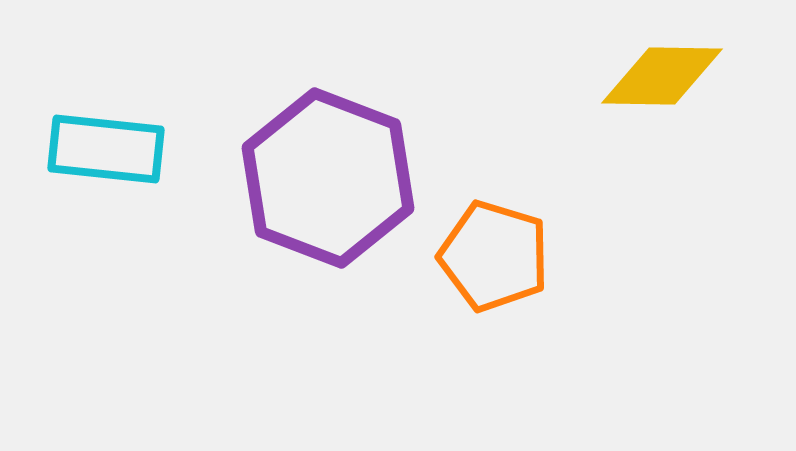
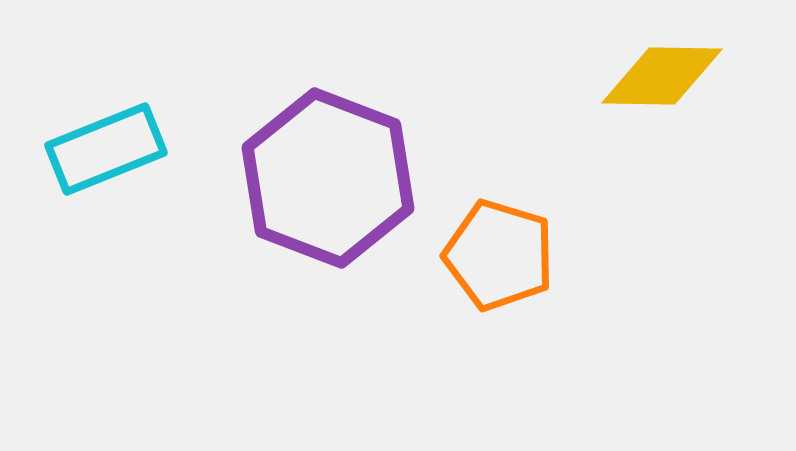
cyan rectangle: rotated 28 degrees counterclockwise
orange pentagon: moved 5 px right, 1 px up
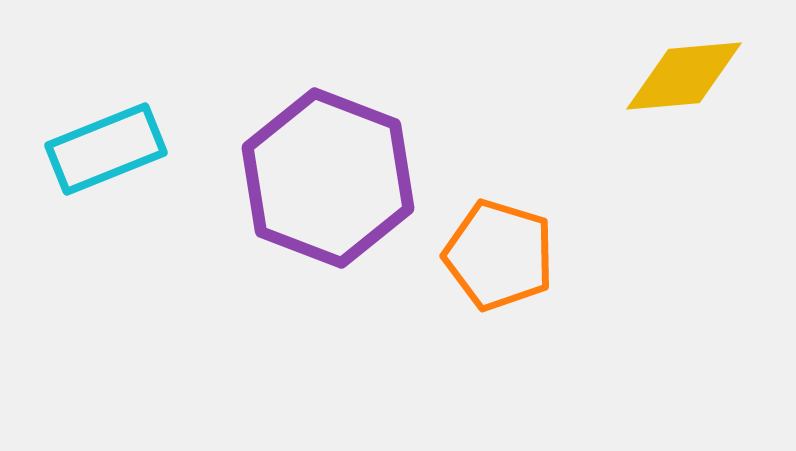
yellow diamond: moved 22 px right; rotated 6 degrees counterclockwise
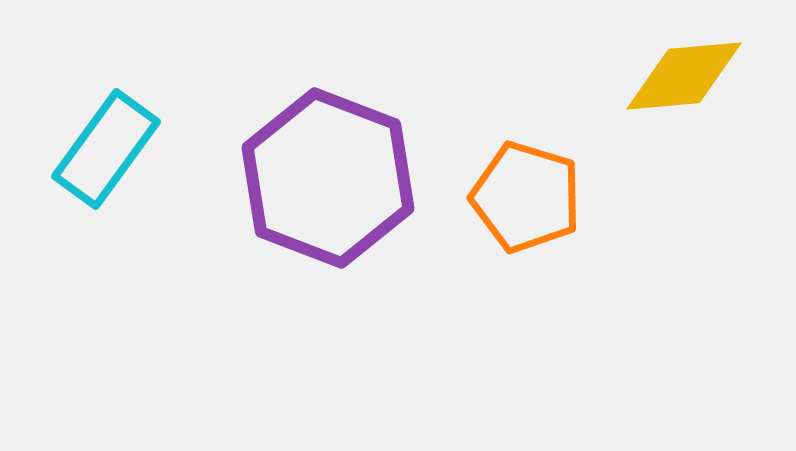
cyan rectangle: rotated 32 degrees counterclockwise
orange pentagon: moved 27 px right, 58 px up
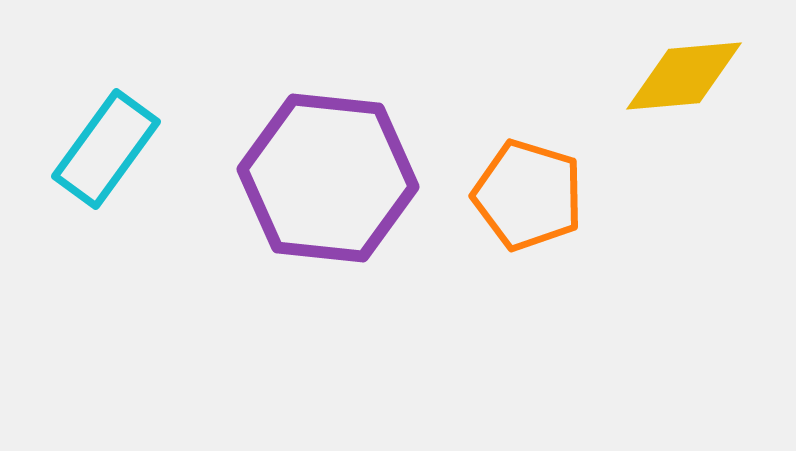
purple hexagon: rotated 15 degrees counterclockwise
orange pentagon: moved 2 px right, 2 px up
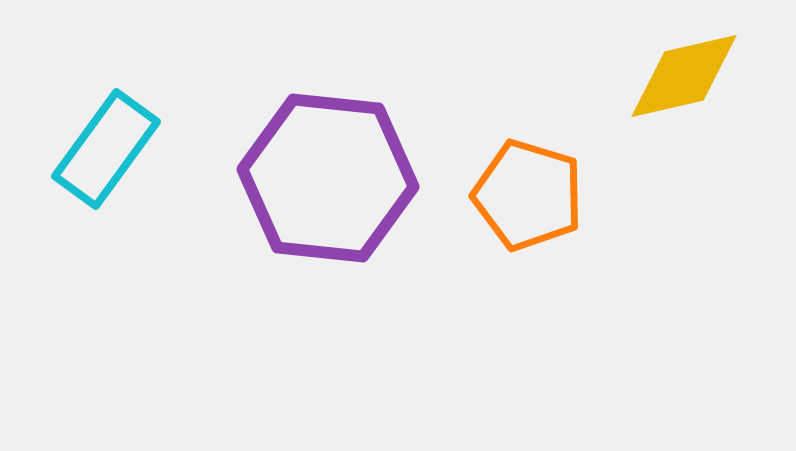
yellow diamond: rotated 8 degrees counterclockwise
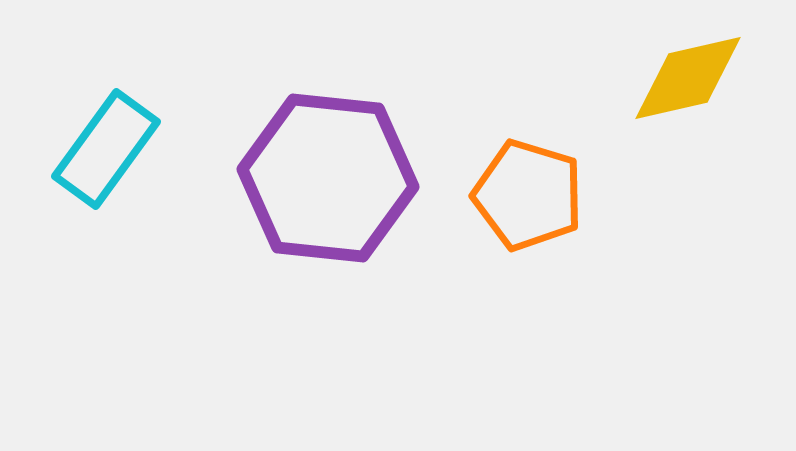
yellow diamond: moved 4 px right, 2 px down
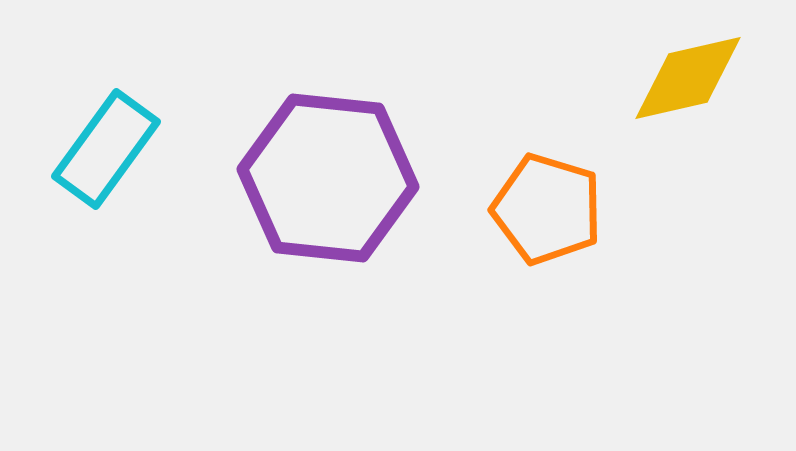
orange pentagon: moved 19 px right, 14 px down
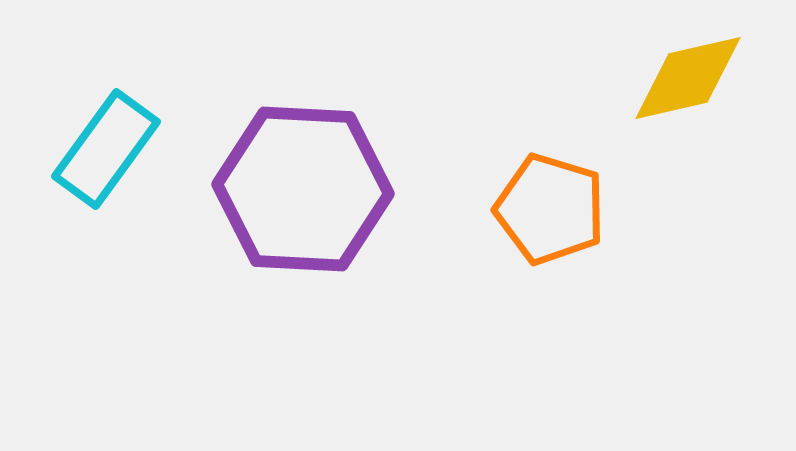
purple hexagon: moved 25 px left, 11 px down; rotated 3 degrees counterclockwise
orange pentagon: moved 3 px right
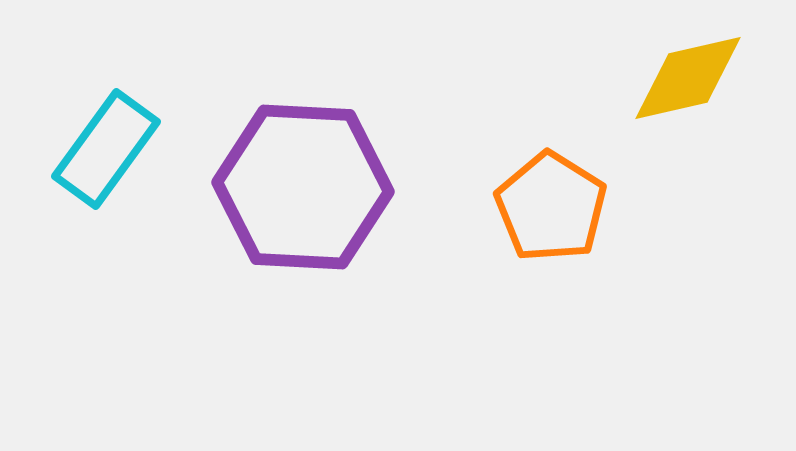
purple hexagon: moved 2 px up
orange pentagon: moved 1 px right, 2 px up; rotated 15 degrees clockwise
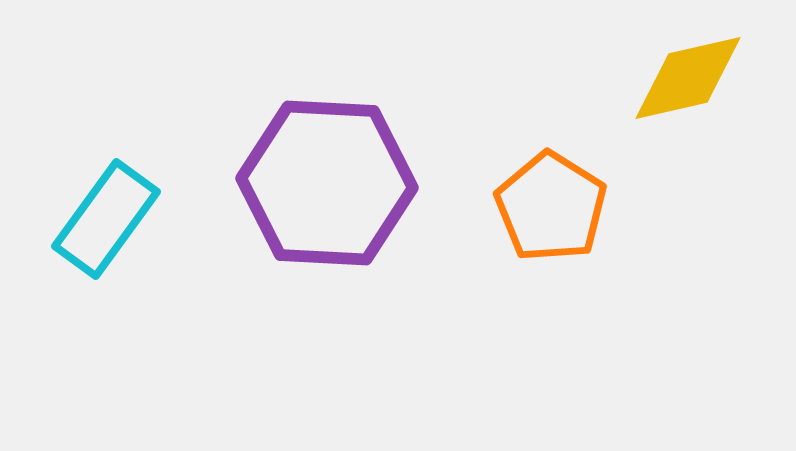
cyan rectangle: moved 70 px down
purple hexagon: moved 24 px right, 4 px up
